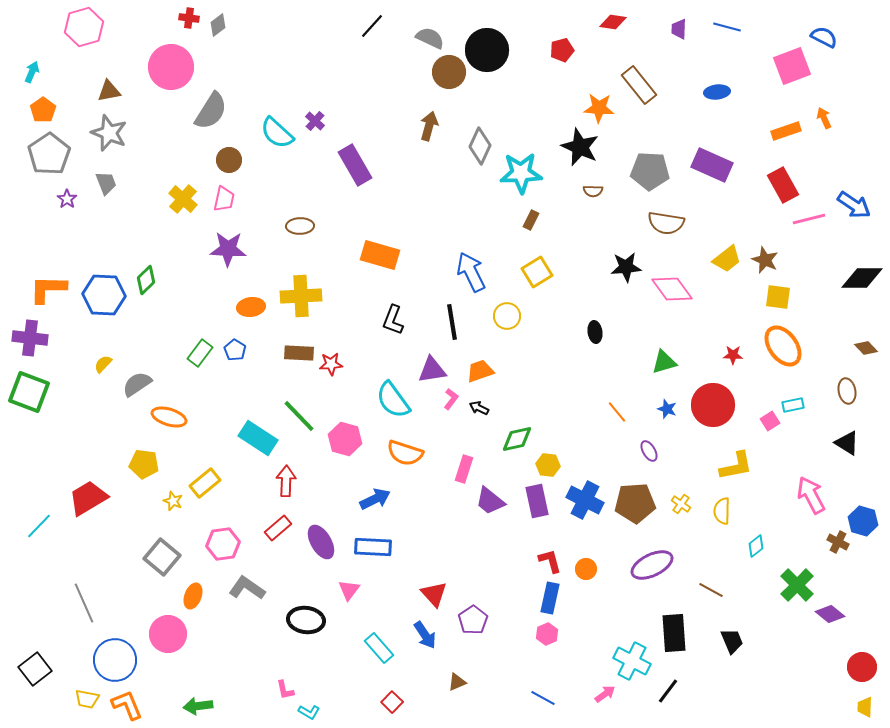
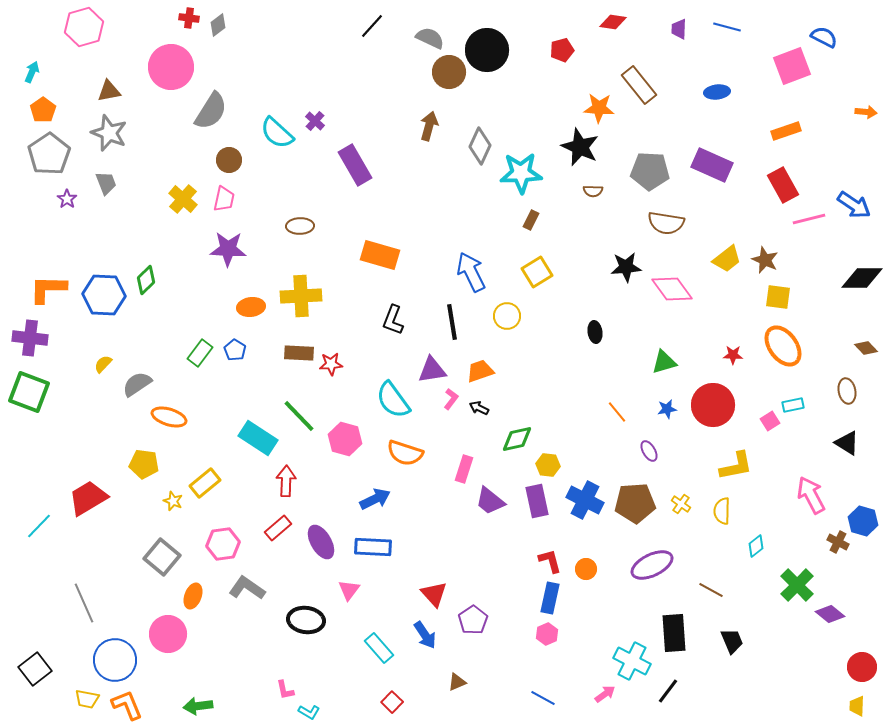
orange arrow at (824, 118): moved 42 px right, 6 px up; rotated 120 degrees clockwise
blue star at (667, 409): rotated 30 degrees counterclockwise
yellow trapezoid at (865, 707): moved 8 px left, 1 px up
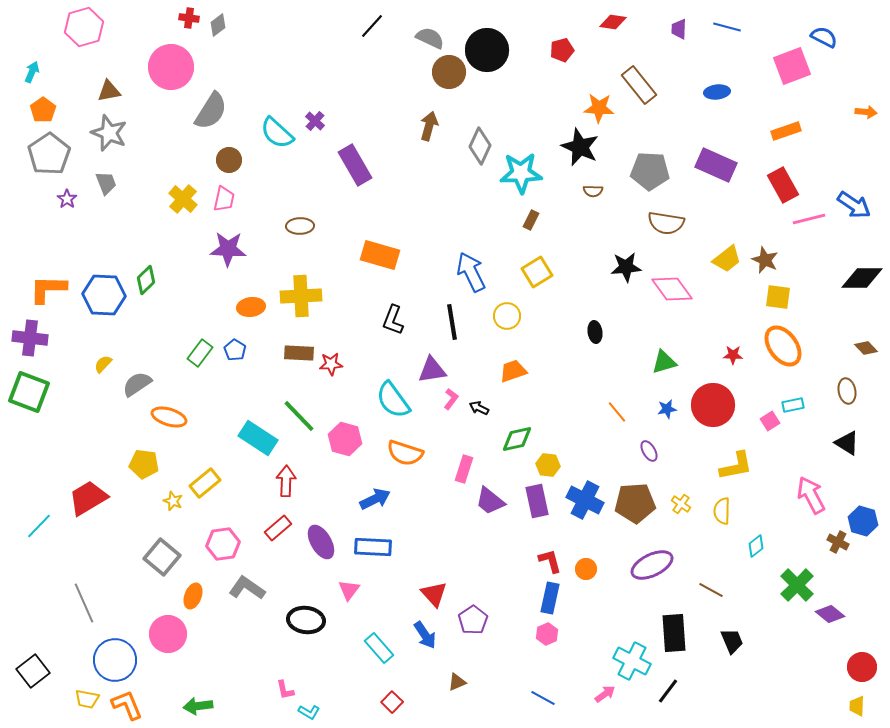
purple rectangle at (712, 165): moved 4 px right
orange trapezoid at (480, 371): moved 33 px right
black square at (35, 669): moved 2 px left, 2 px down
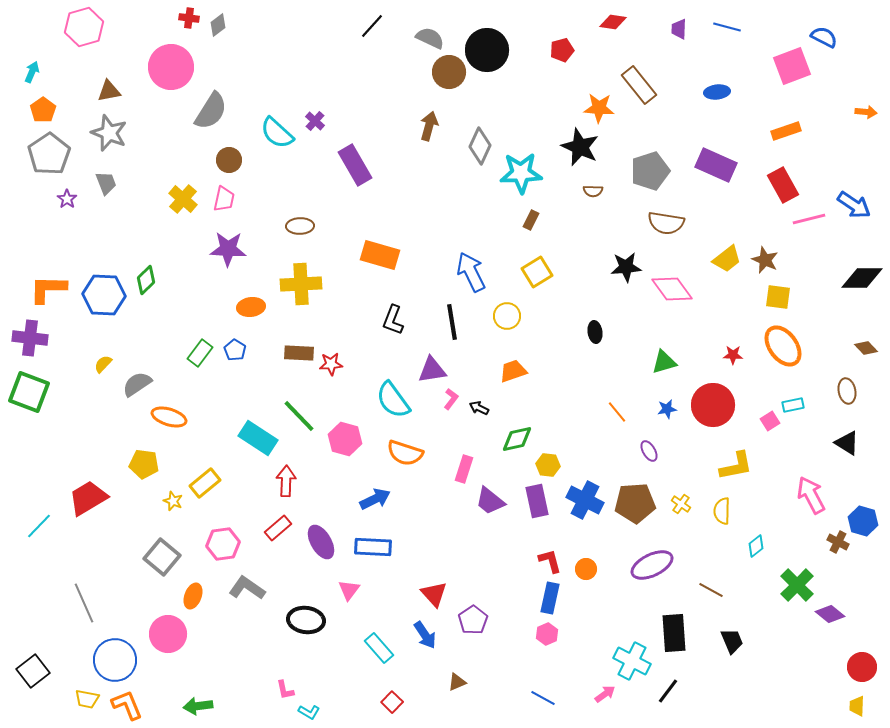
gray pentagon at (650, 171): rotated 21 degrees counterclockwise
yellow cross at (301, 296): moved 12 px up
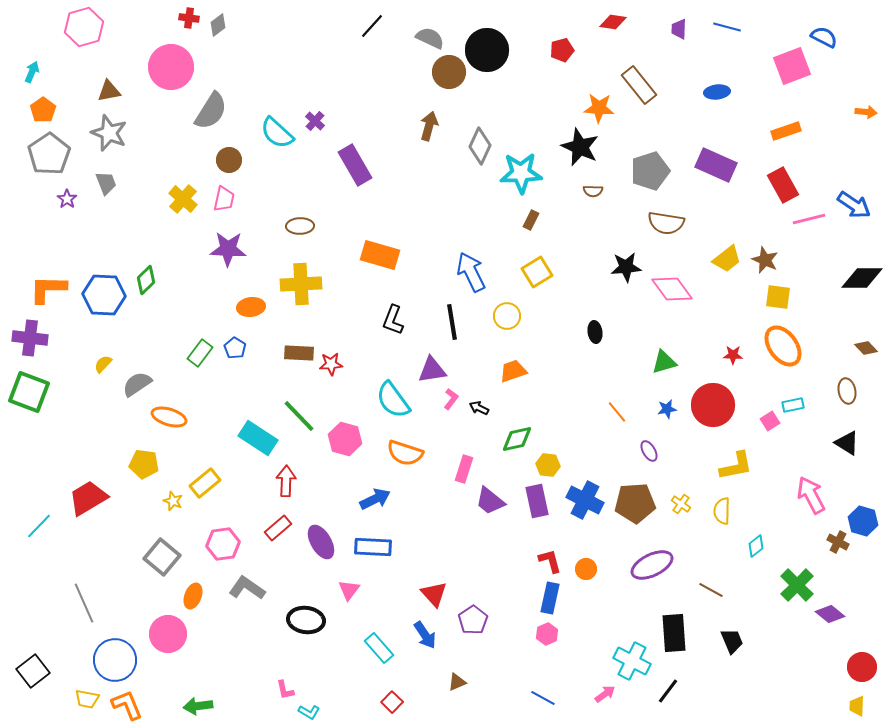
blue pentagon at (235, 350): moved 2 px up
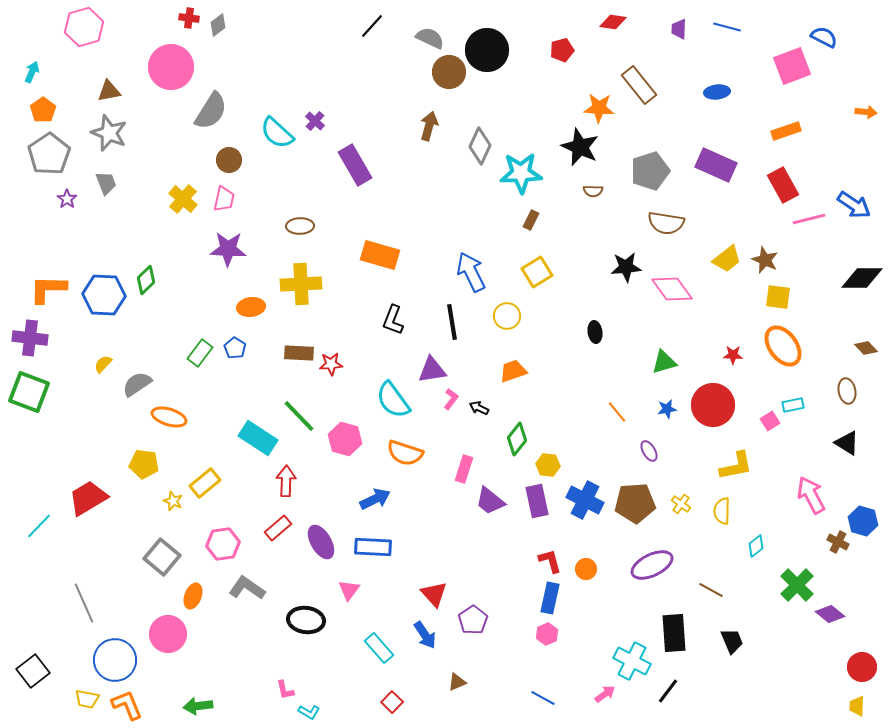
green diamond at (517, 439): rotated 40 degrees counterclockwise
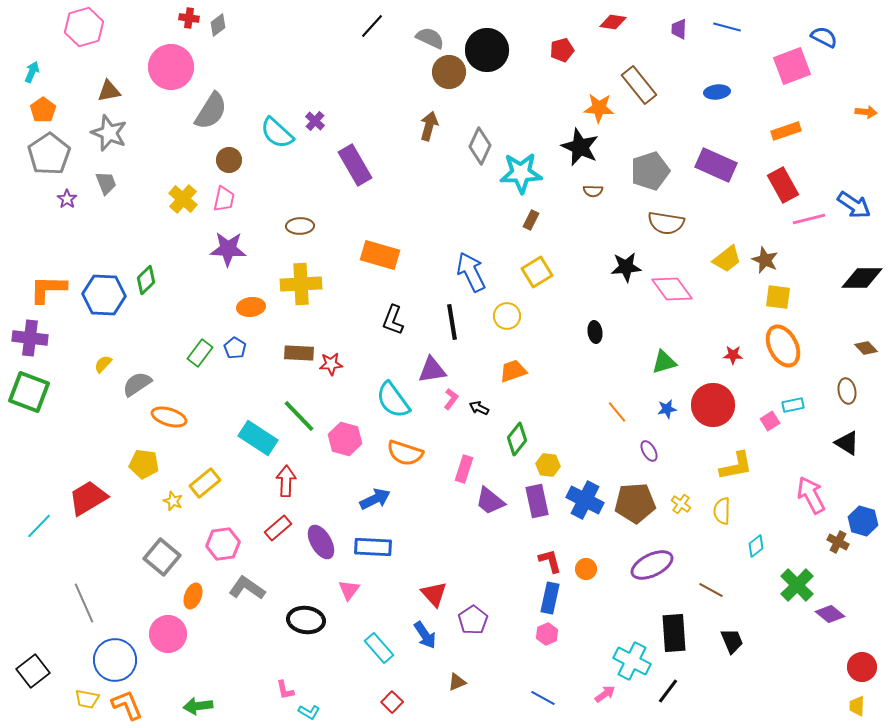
orange ellipse at (783, 346): rotated 9 degrees clockwise
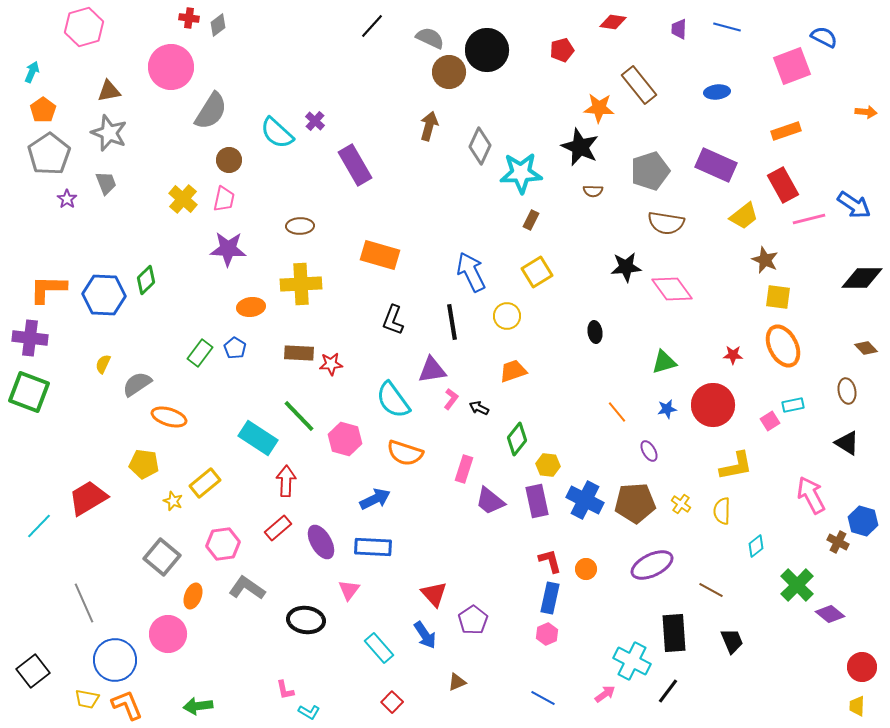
yellow trapezoid at (727, 259): moved 17 px right, 43 px up
yellow semicircle at (103, 364): rotated 18 degrees counterclockwise
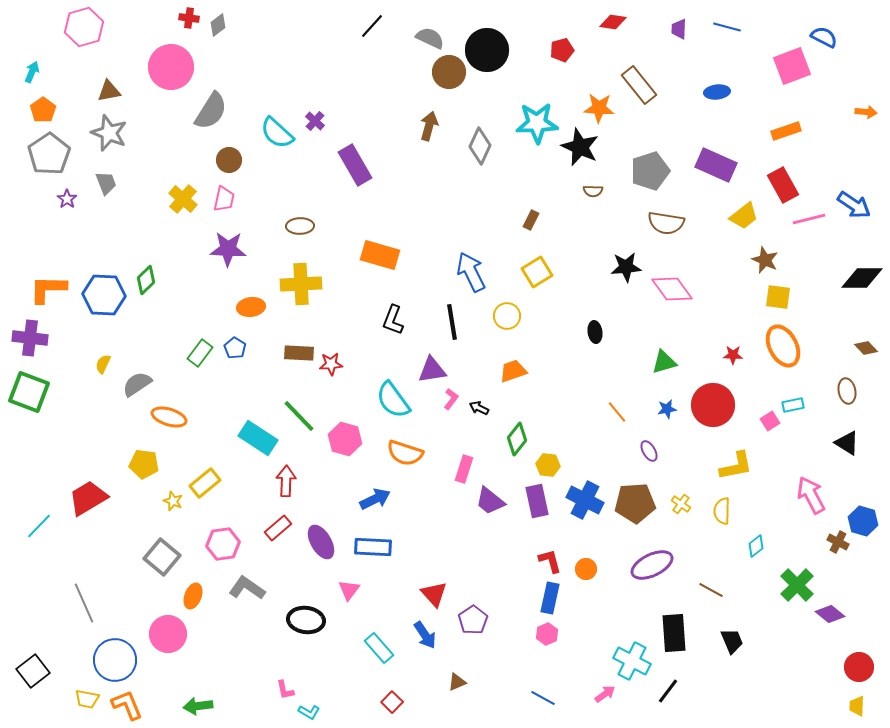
cyan star at (521, 173): moved 16 px right, 50 px up
red circle at (862, 667): moved 3 px left
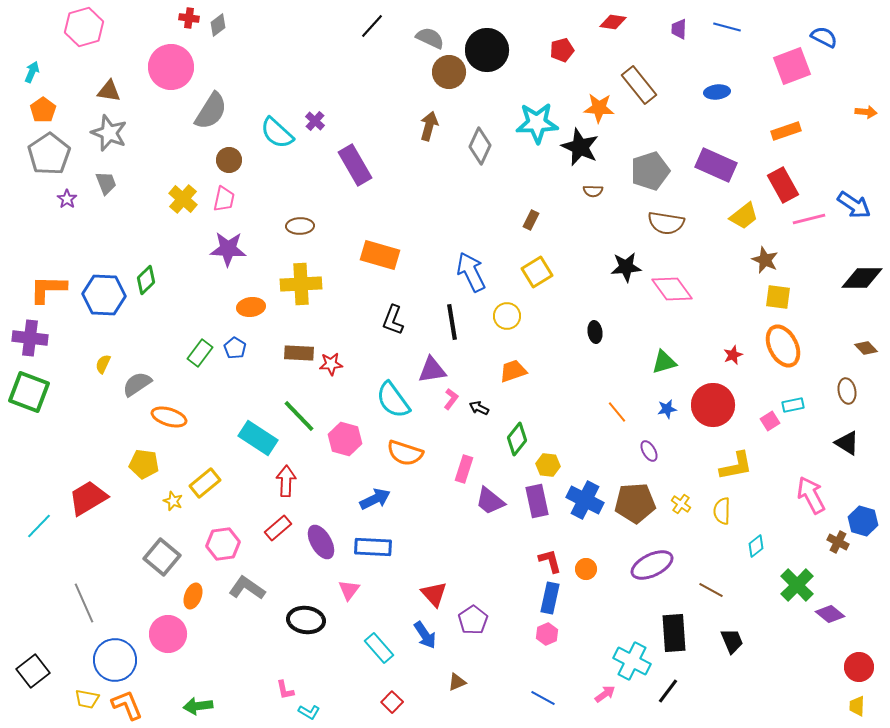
brown triangle at (109, 91): rotated 20 degrees clockwise
red star at (733, 355): rotated 24 degrees counterclockwise
